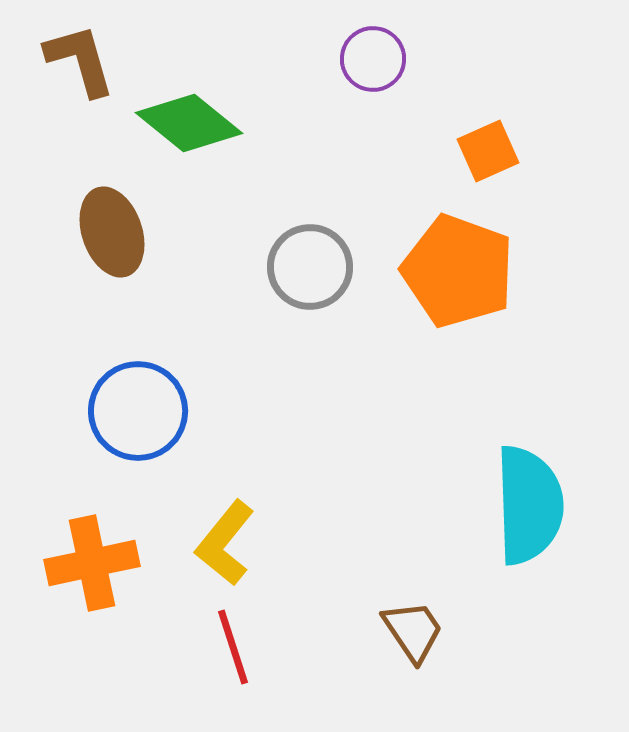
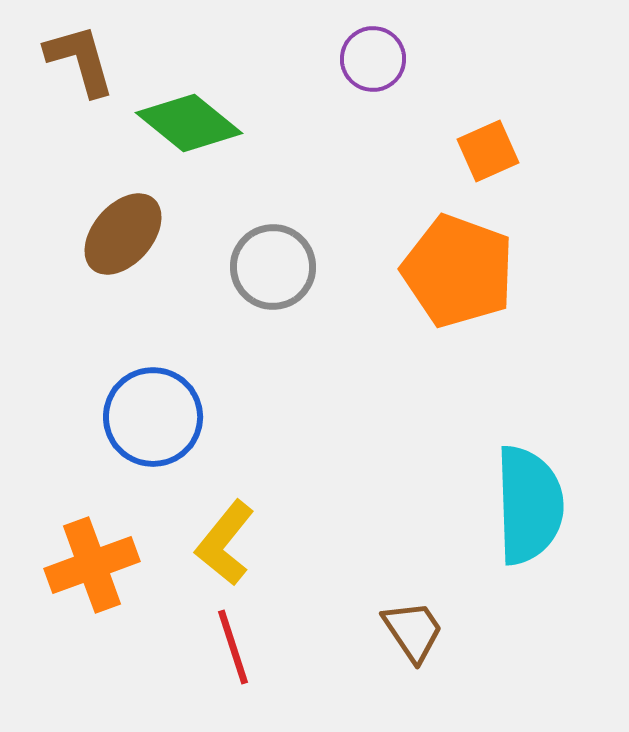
brown ellipse: moved 11 px right, 2 px down; rotated 60 degrees clockwise
gray circle: moved 37 px left
blue circle: moved 15 px right, 6 px down
orange cross: moved 2 px down; rotated 8 degrees counterclockwise
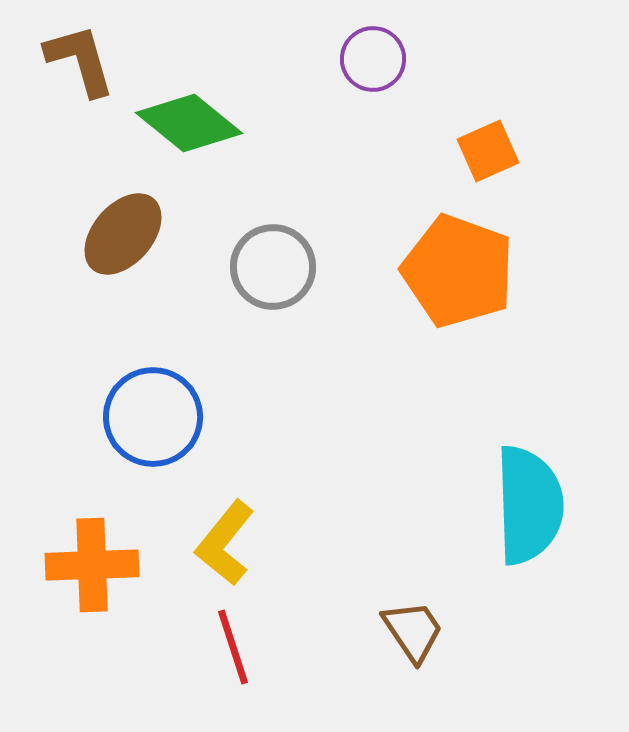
orange cross: rotated 18 degrees clockwise
